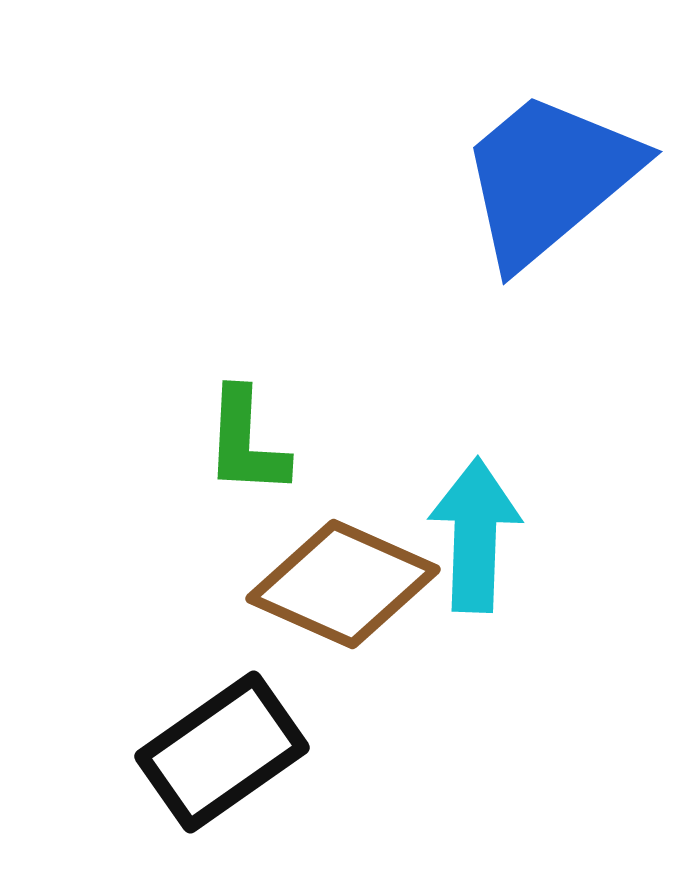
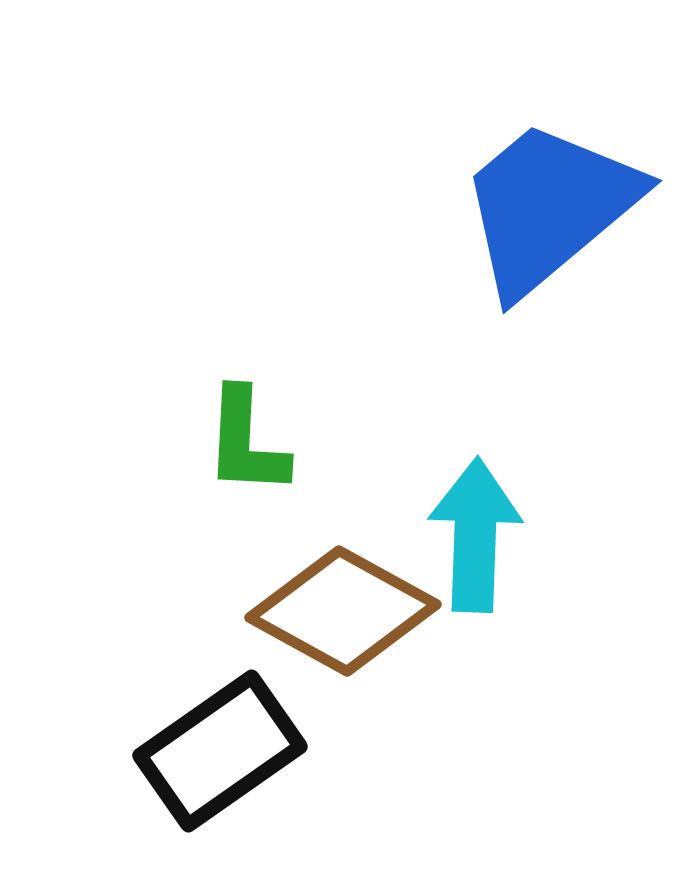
blue trapezoid: moved 29 px down
brown diamond: moved 27 px down; rotated 5 degrees clockwise
black rectangle: moved 2 px left, 1 px up
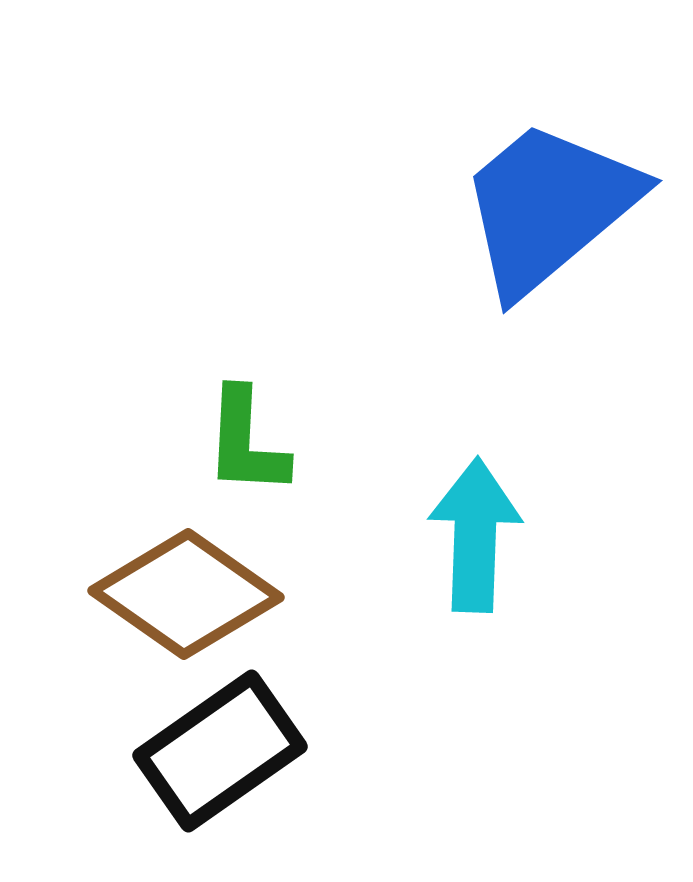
brown diamond: moved 157 px left, 17 px up; rotated 6 degrees clockwise
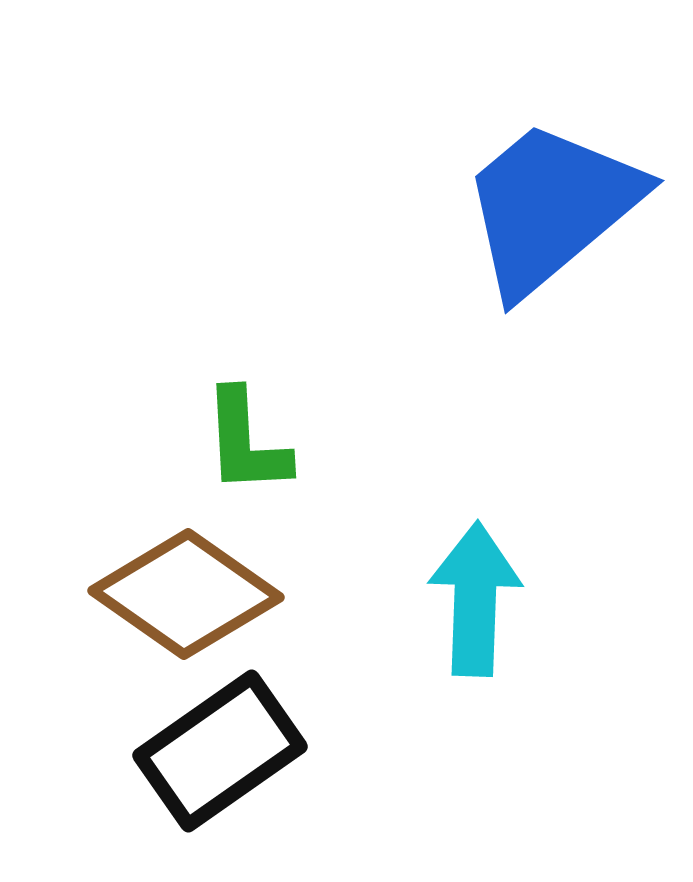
blue trapezoid: moved 2 px right
green L-shape: rotated 6 degrees counterclockwise
cyan arrow: moved 64 px down
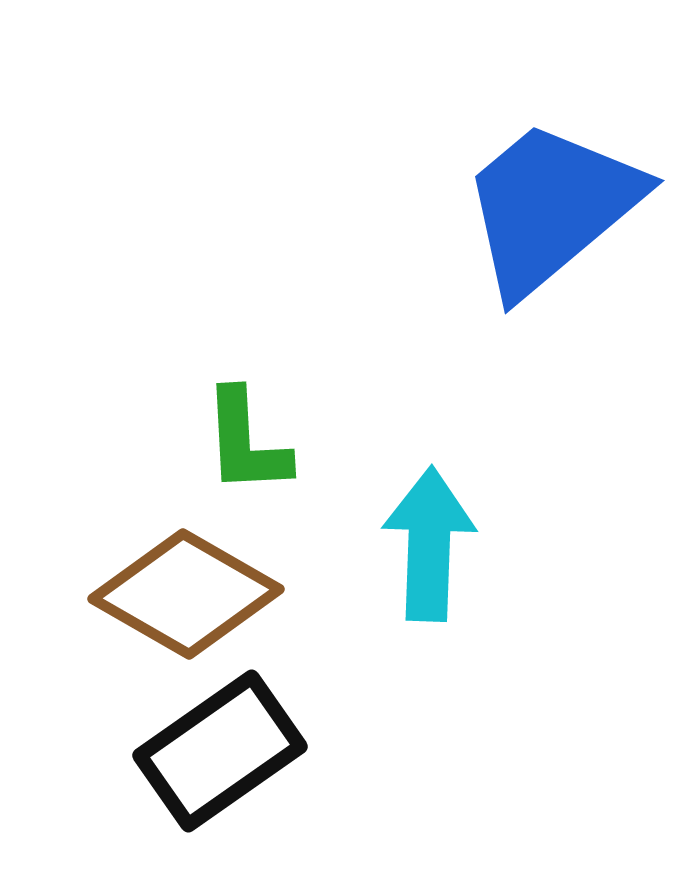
brown diamond: rotated 5 degrees counterclockwise
cyan arrow: moved 46 px left, 55 px up
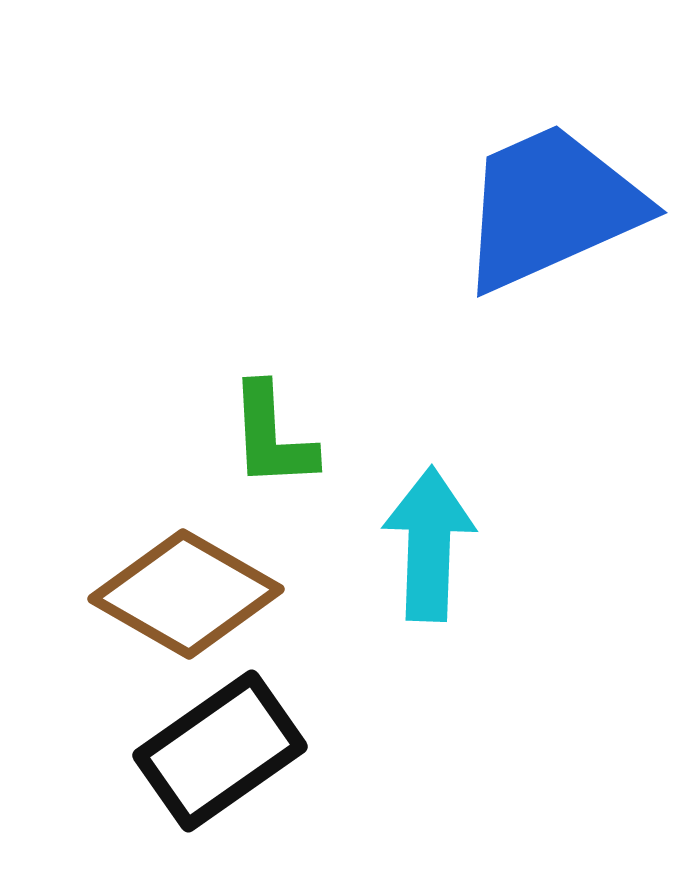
blue trapezoid: rotated 16 degrees clockwise
green L-shape: moved 26 px right, 6 px up
